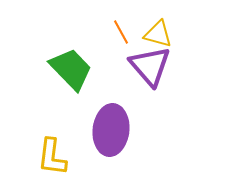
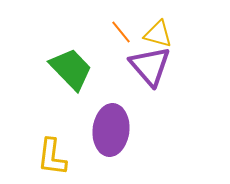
orange line: rotated 10 degrees counterclockwise
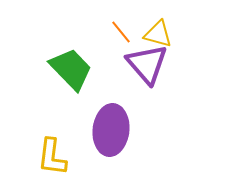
purple triangle: moved 3 px left, 2 px up
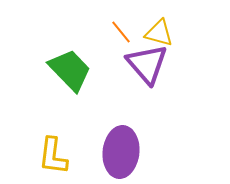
yellow triangle: moved 1 px right, 1 px up
green trapezoid: moved 1 px left, 1 px down
purple ellipse: moved 10 px right, 22 px down
yellow L-shape: moved 1 px right, 1 px up
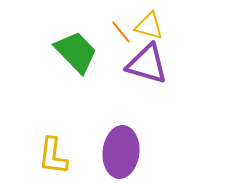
yellow triangle: moved 10 px left, 7 px up
purple triangle: rotated 33 degrees counterclockwise
green trapezoid: moved 6 px right, 18 px up
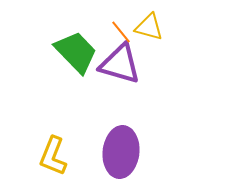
yellow triangle: moved 1 px down
purple triangle: moved 27 px left
yellow L-shape: rotated 15 degrees clockwise
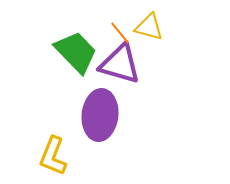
orange line: moved 1 px left, 1 px down
purple ellipse: moved 21 px left, 37 px up
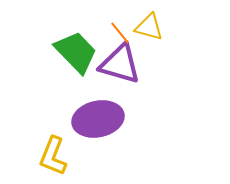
purple ellipse: moved 2 px left, 4 px down; rotated 72 degrees clockwise
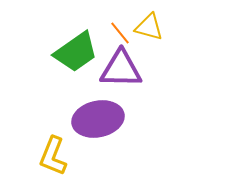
green trapezoid: rotated 99 degrees clockwise
purple triangle: moved 1 px right, 5 px down; rotated 15 degrees counterclockwise
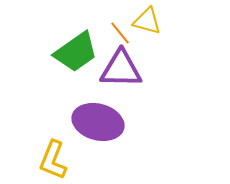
yellow triangle: moved 2 px left, 6 px up
purple ellipse: moved 3 px down; rotated 27 degrees clockwise
yellow L-shape: moved 4 px down
